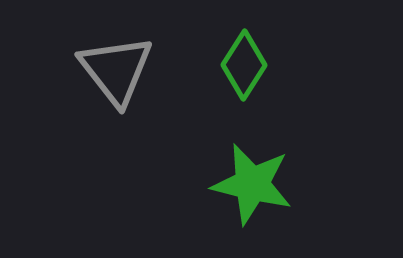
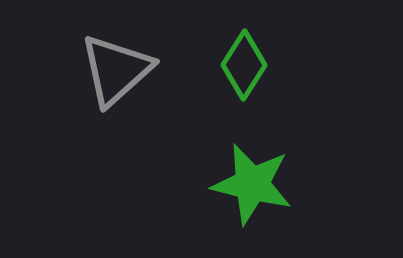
gray triangle: rotated 26 degrees clockwise
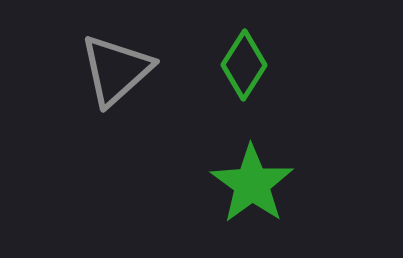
green star: rotated 22 degrees clockwise
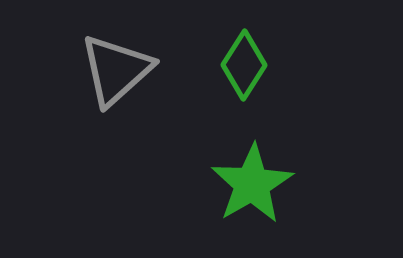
green star: rotated 6 degrees clockwise
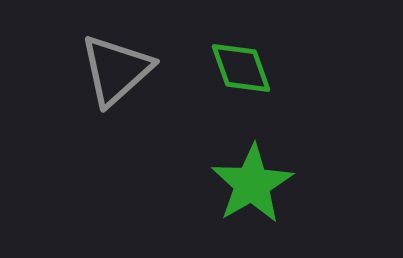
green diamond: moved 3 px left, 3 px down; rotated 52 degrees counterclockwise
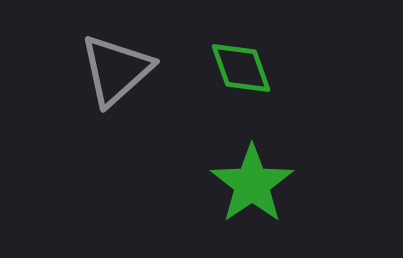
green star: rotated 4 degrees counterclockwise
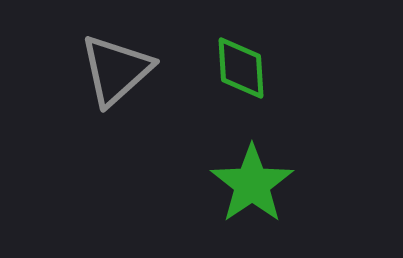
green diamond: rotated 16 degrees clockwise
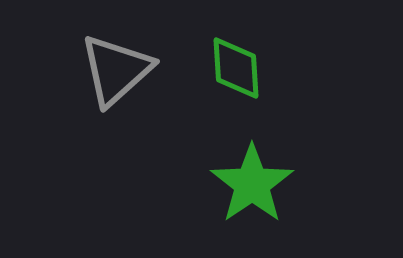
green diamond: moved 5 px left
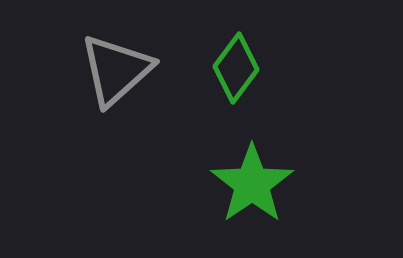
green diamond: rotated 40 degrees clockwise
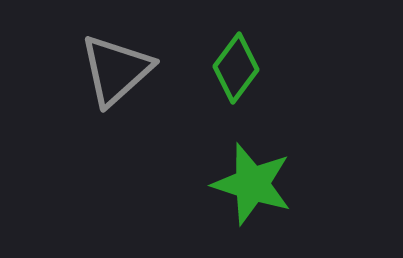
green star: rotated 20 degrees counterclockwise
